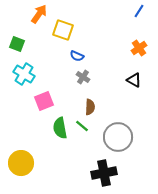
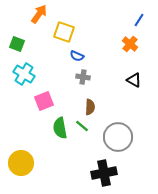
blue line: moved 9 px down
yellow square: moved 1 px right, 2 px down
orange cross: moved 9 px left, 4 px up; rotated 14 degrees counterclockwise
gray cross: rotated 24 degrees counterclockwise
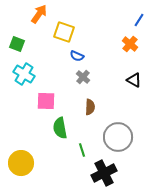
gray cross: rotated 32 degrees clockwise
pink square: moved 2 px right; rotated 24 degrees clockwise
green line: moved 24 px down; rotated 32 degrees clockwise
black cross: rotated 15 degrees counterclockwise
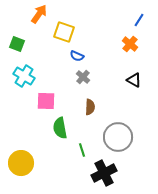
cyan cross: moved 2 px down
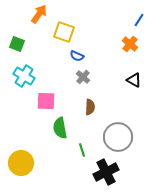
black cross: moved 2 px right, 1 px up
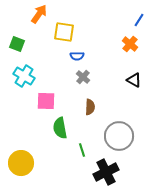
yellow square: rotated 10 degrees counterclockwise
blue semicircle: rotated 24 degrees counterclockwise
gray circle: moved 1 px right, 1 px up
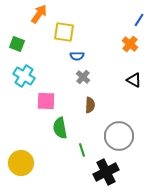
brown semicircle: moved 2 px up
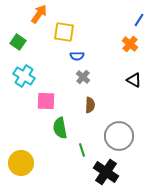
green square: moved 1 px right, 2 px up; rotated 14 degrees clockwise
black cross: rotated 30 degrees counterclockwise
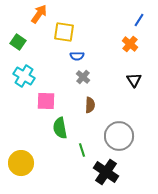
black triangle: rotated 28 degrees clockwise
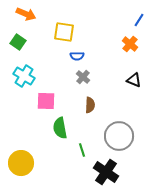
orange arrow: moved 13 px left; rotated 78 degrees clockwise
black triangle: rotated 35 degrees counterclockwise
